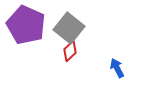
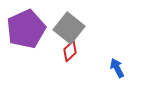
purple pentagon: moved 4 px down; rotated 24 degrees clockwise
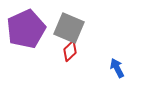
gray square: rotated 16 degrees counterclockwise
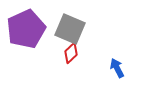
gray square: moved 1 px right, 1 px down
red diamond: moved 1 px right, 2 px down
